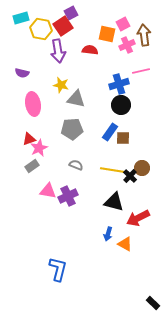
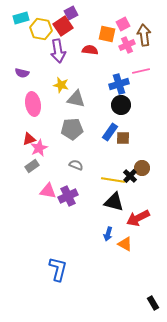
yellow line: moved 1 px right, 10 px down
black rectangle: rotated 16 degrees clockwise
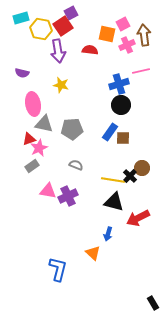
gray triangle: moved 32 px left, 25 px down
orange triangle: moved 32 px left, 9 px down; rotated 14 degrees clockwise
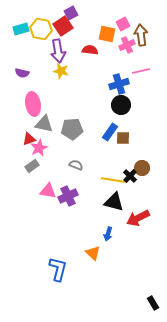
cyan rectangle: moved 11 px down
brown arrow: moved 3 px left
yellow star: moved 14 px up
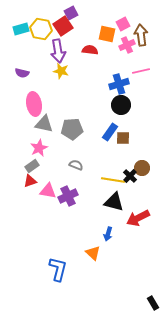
pink ellipse: moved 1 px right
red triangle: moved 1 px right, 42 px down
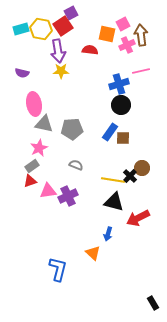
yellow star: rotated 14 degrees counterclockwise
pink triangle: rotated 18 degrees counterclockwise
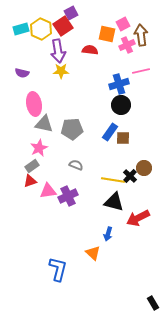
yellow hexagon: rotated 15 degrees clockwise
brown circle: moved 2 px right
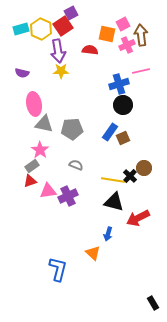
black circle: moved 2 px right
brown square: rotated 24 degrees counterclockwise
pink star: moved 1 px right, 2 px down; rotated 12 degrees counterclockwise
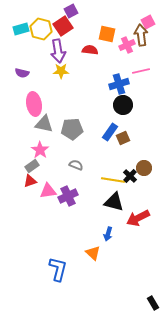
purple square: moved 2 px up
pink square: moved 25 px right, 2 px up
yellow hexagon: rotated 10 degrees counterclockwise
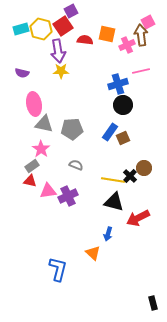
red semicircle: moved 5 px left, 10 px up
blue cross: moved 1 px left
pink star: moved 1 px right, 1 px up
red triangle: rotated 32 degrees clockwise
black rectangle: rotated 16 degrees clockwise
